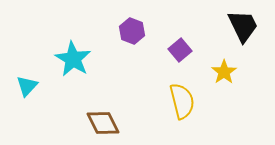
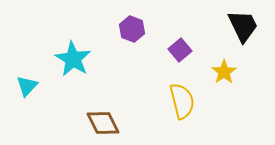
purple hexagon: moved 2 px up
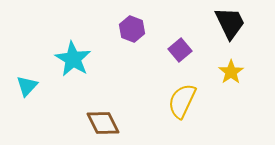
black trapezoid: moved 13 px left, 3 px up
yellow star: moved 7 px right
yellow semicircle: rotated 141 degrees counterclockwise
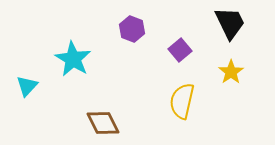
yellow semicircle: rotated 12 degrees counterclockwise
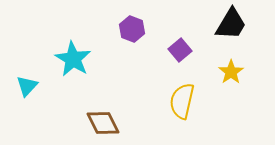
black trapezoid: moved 1 px right, 1 px down; rotated 57 degrees clockwise
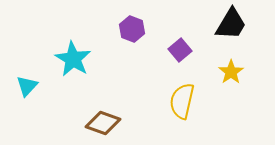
brown diamond: rotated 44 degrees counterclockwise
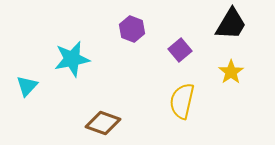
cyan star: moved 1 px left; rotated 30 degrees clockwise
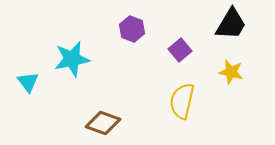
yellow star: rotated 25 degrees counterclockwise
cyan triangle: moved 1 px right, 4 px up; rotated 20 degrees counterclockwise
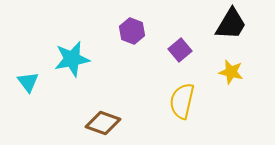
purple hexagon: moved 2 px down
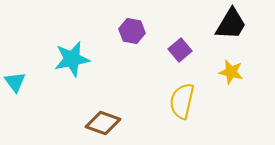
purple hexagon: rotated 10 degrees counterclockwise
cyan triangle: moved 13 px left
